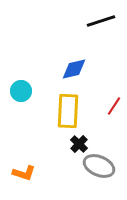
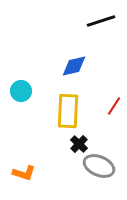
blue diamond: moved 3 px up
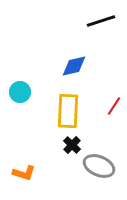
cyan circle: moved 1 px left, 1 px down
black cross: moved 7 px left, 1 px down
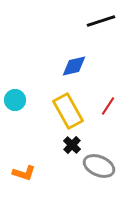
cyan circle: moved 5 px left, 8 px down
red line: moved 6 px left
yellow rectangle: rotated 32 degrees counterclockwise
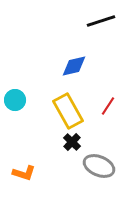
black cross: moved 3 px up
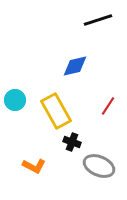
black line: moved 3 px left, 1 px up
blue diamond: moved 1 px right
yellow rectangle: moved 12 px left
black cross: rotated 24 degrees counterclockwise
orange L-shape: moved 10 px right, 7 px up; rotated 10 degrees clockwise
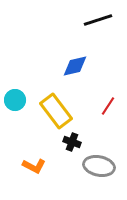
yellow rectangle: rotated 8 degrees counterclockwise
gray ellipse: rotated 12 degrees counterclockwise
